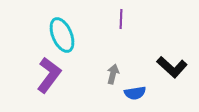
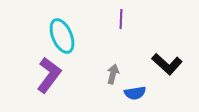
cyan ellipse: moved 1 px down
black L-shape: moved 5 px left, 3 px up
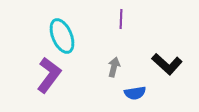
gray arrow: moved 1 px right, 7 px up
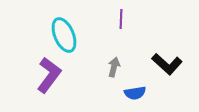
cyan ellipse: moved 2 px right, 1 px up
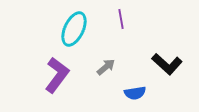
purple line: rotated 12 degrees counterclockwise
cyan ellipse: moved 10 px right, 6 px up; rotated 48 degrees clockwise
gray arrow: moved 8 px left; rotated 36 degrees clockwise
purple L-shape: moved 8 px right
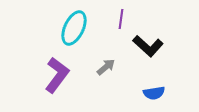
purple line: rotated 18 degrees clockwise
cyan ellipse: moved 1 px up
black L-shape: moved 19 px left, 18 px up
blue semicircle: moved 19 px right
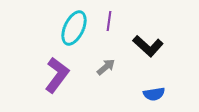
purple line: moved 12 px left, 2 px down
blue semicircle: moved 1 px down
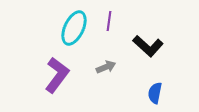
gray arrow: rotated 18 degrees clockwise
blue semicircle: moved 1 px right, 1 px up; rotated 110 degrees clockwise
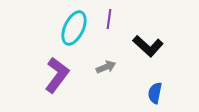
purple line: moved 2 px up
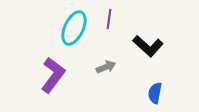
purple L-shape: moved 4 px left
